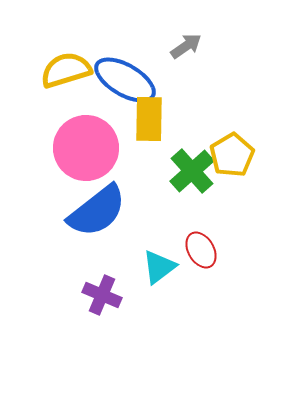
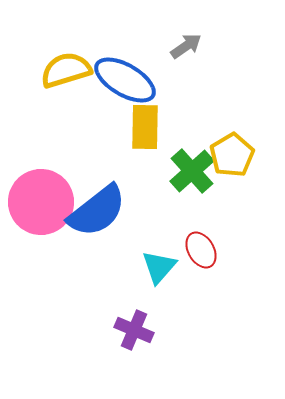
yellow rectangle: moved 4 px left, 8 px down
pink circle: moved 45 px left, 54 px down
cyan triangle: rotated 12 degrees counterclockwise
purple cross: moved 32 px right, 35 px down
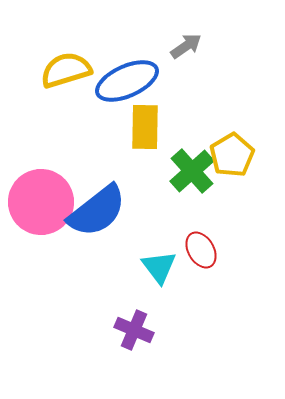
blue ellipse: moved 2 px right, 1 px down; rotated 54 degrees counterclockwise
cyan triangle: rotated 18 degrees counterclockwise
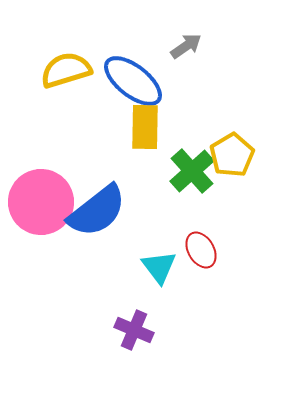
blue ellipse: moved 6 px right; rotated 62 degrees clockwise
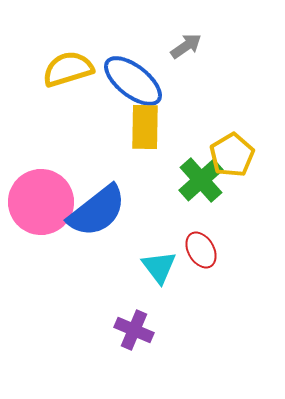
yellow semicircle: moved 2 px right, 1 px up
green cross: moved 9 px right, 9 px down
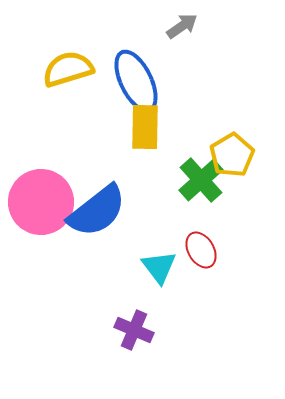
gray arrow: moved 4 px left, 20 px up
blue ellipse: moved 3 px right; rotated 26 degrees clockwise
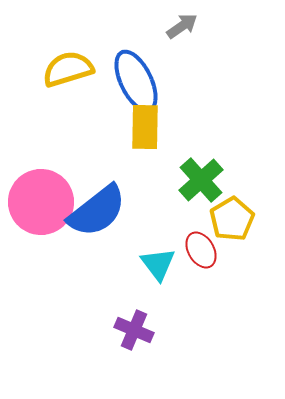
yellow pentagon: moved 64 px down
cyan triangle: moved 1 px left, 3 px up
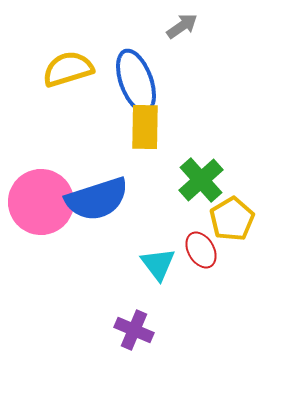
blue ellipse: rotated 6 degrees clockwise
blue semicircle: moved 12 px up; rotated 20 degrees clockwise
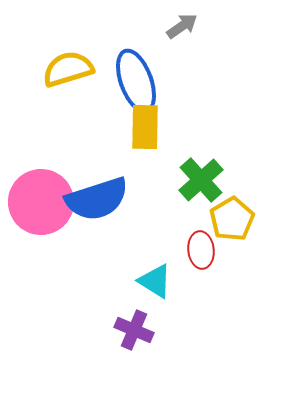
red ellipse: rotated 24 degrees clockwise
cyan triangle: moved 3 px left, 17 px down; rotated 21 degrees counterclockwise
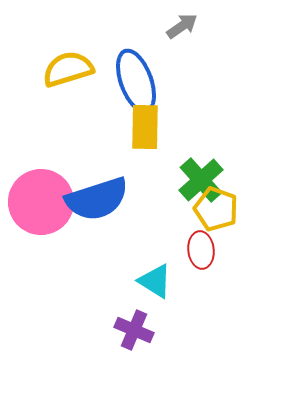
yellow pentagon: moved 16 px left, 10 px up; rotated 21 degrees counterclockwise
